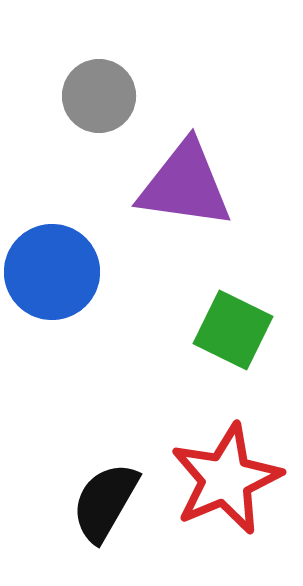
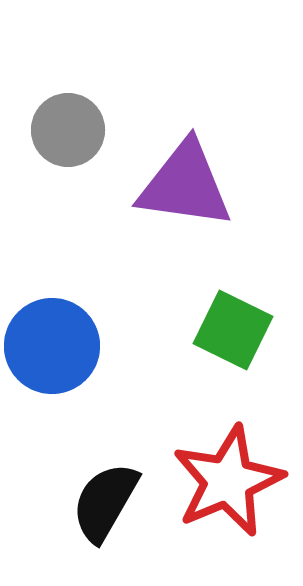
gray circle: moved 31 px left, 34 px down
blue circle: moved 74 px down
red star: moved 2 px right, 2 px down
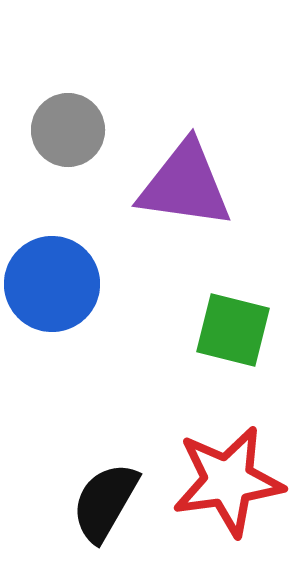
green square: rotated 12 degrees counterclockwise
blue circle: moved 62 px up
red star: rotated 15 degrees clockwise
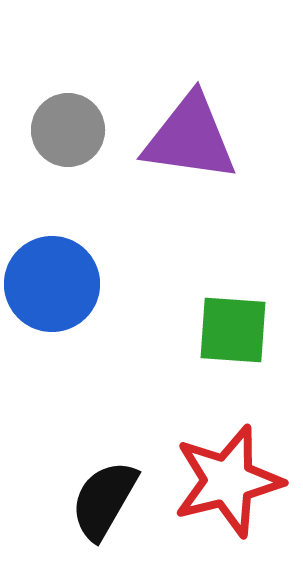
purple triangle: moved 5 px right, 47 px up
green square: rotated 10 degrees counterclockwise
red star: rotated 6 degrees counterclockwise
black semicircle: moved 1 px left, 2 px up
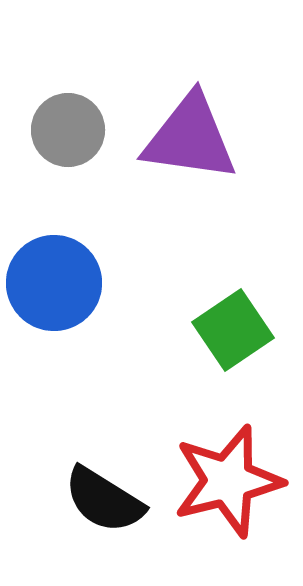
blue circle: moved 2 px right, 1 px up
green square: rotated 38 degrees counterclockwise
black semicircle: rotated 88 degrees counterclockwise
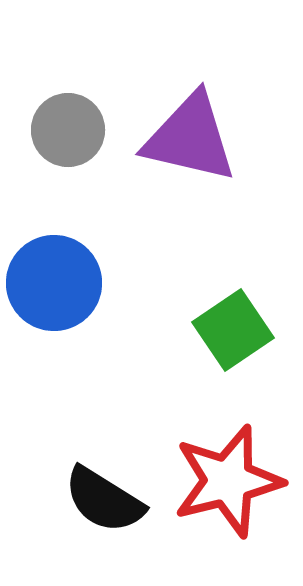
purple triangle: rotated 5 degrees clockwise
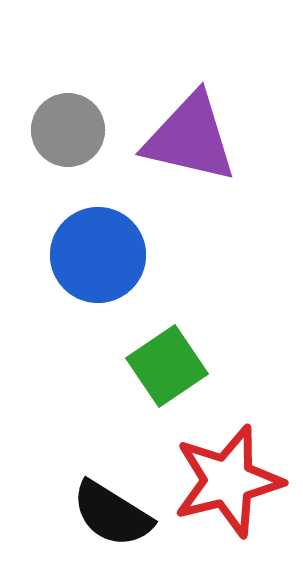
blue circle: moved 44 px right, 28 px up
green square: moved 66 px left, 36 px down
black semicircle: moved 8 px right, 14 px down
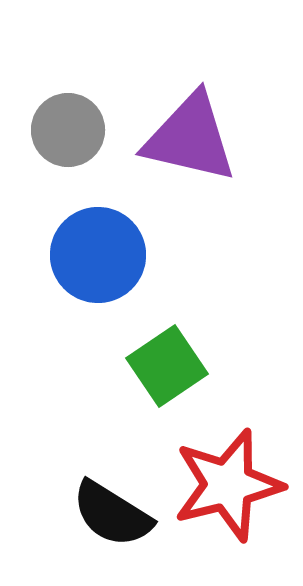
red star: moved 4 px down
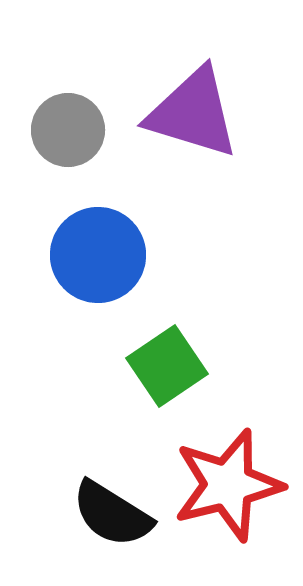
purple triangle: moved 3 px right, 25 px up; rotated 4 degrees clockwise
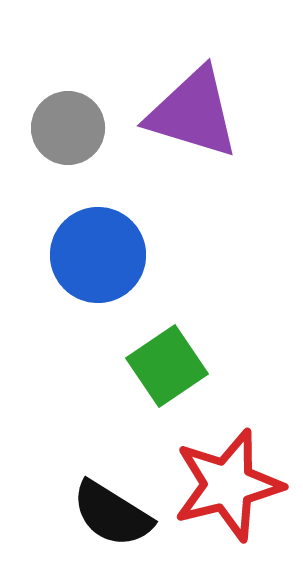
gray circle: moved 2 px up
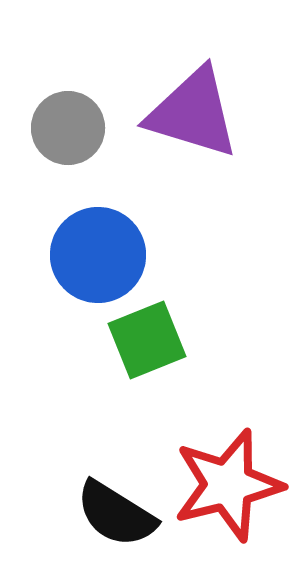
green square: moved 20 px left, 26 px up; rotated 12 degrees clockwise
black semicircle: moved 4 px right
